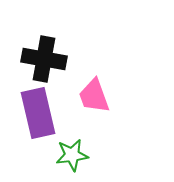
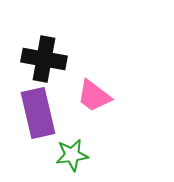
pink trapezoid: rotated 33 degrees counterclockwise
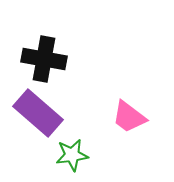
pink trapezoid: moved 35 px right, 21 px down
purple rectangle: rotated 36 degrees counterclockwise
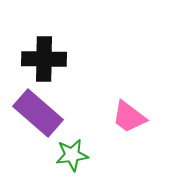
black cross: rotated 9 degrees counterclockwise
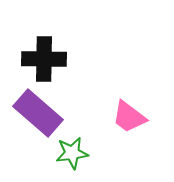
green star: moved 2 px up
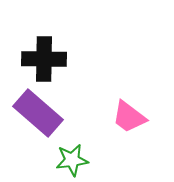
green star: moved 7 px down
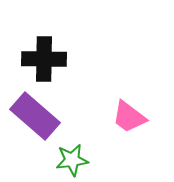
purple rectangle: moved 3 px left, 3 px down
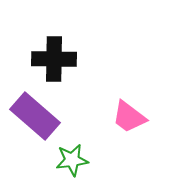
black cross: moved 10 px right
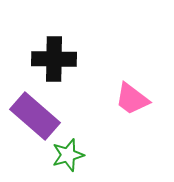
pink trapezoid: moved 3 px right, 18 px up
green star: moved 4 px left, 5 px up; rotated 8 degrees counterclockwise
